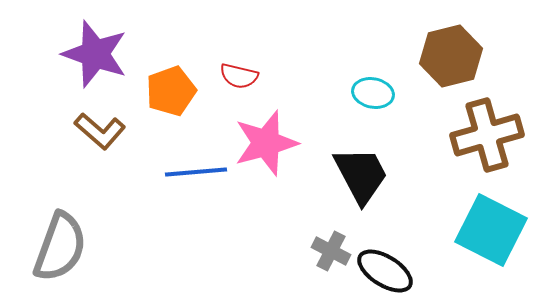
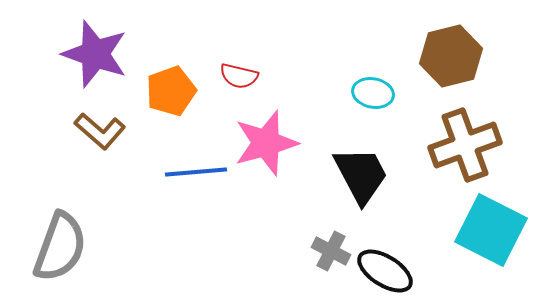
brown cross: moved 22 px left, 10 px down; rotated 4 degrees counterclockwise
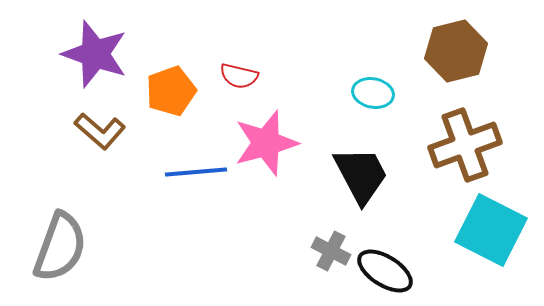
brown hexagon: moved 5 px right, 5 px up
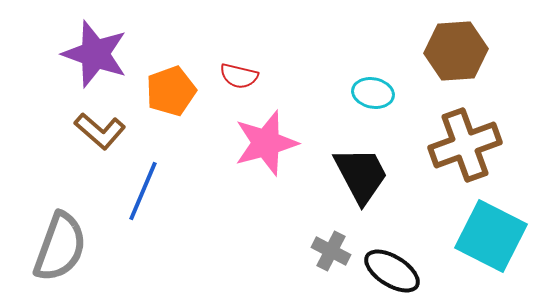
brown hexagon: rotated 10 degrees clockwise
blue line: moved 53 px left, 19 px down; rotated 62 degrees counterclockwise
cyan square: moved 6 px down
black ellipse: moved 7 px right
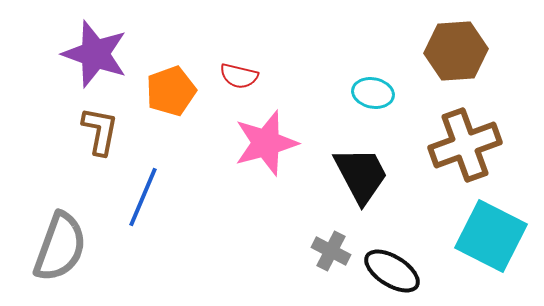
brown L-shape: rotated 120 degrees counterclockwise
blue line: moved 6 px down
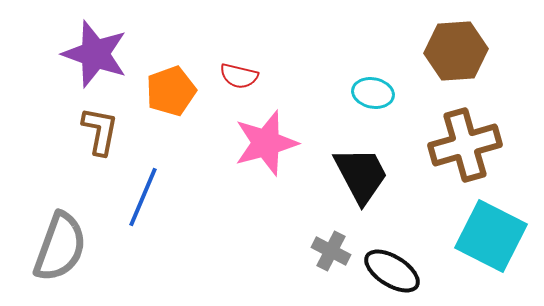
brown cross: rotated 4 degrees clockwise
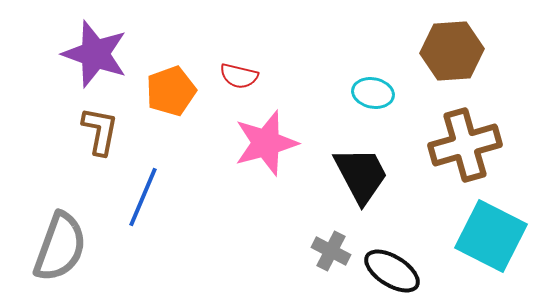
brown hexagon: moved 4 px left
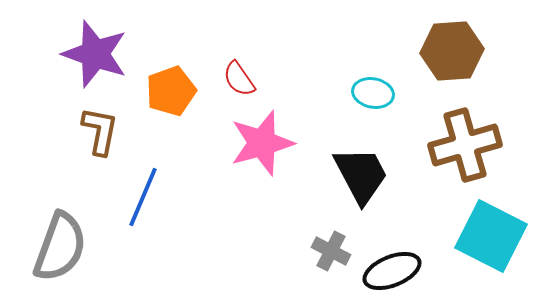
red semicircle: moved 3 px down; rotated 42 degrees clockwise
pink star: moved 4 px left
black ellipse: rotated 54 degrees counterclockwise
